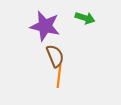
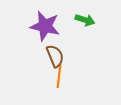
green arrow: moved 2 px down
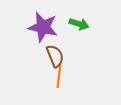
green arrow: moved 6 px left, 4 px down
purple star: moved 2 px left, 1 px down
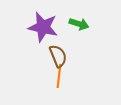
brown semicircle: moved 3 px right
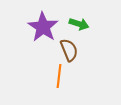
purple star: rotated 20 degrees clockwise
brown semicircle: moved 11 px right, 6 px up
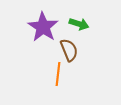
orange line: moved 1 px left, 2 px up
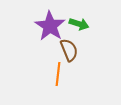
purple star: moved 7 px right, 1 px up
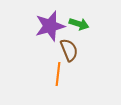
purple star: rotated 24 degrees clockwise
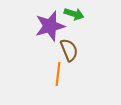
green arrow: moved 5 px left, 10 px up
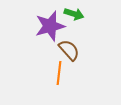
brown semicircle: rotated 20 degrees counterclockwise
orange line: moved 1 px right, 1 px up
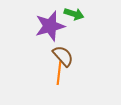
brown semicircle: moved 6 px left, 6 px down
